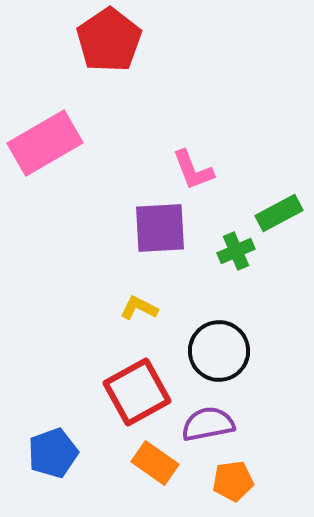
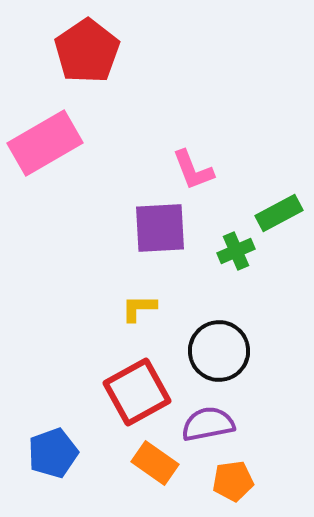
red pentagon: moved 22 px left, 11 px down
yellow L-shape: rotated 27 degrees counterclockwise
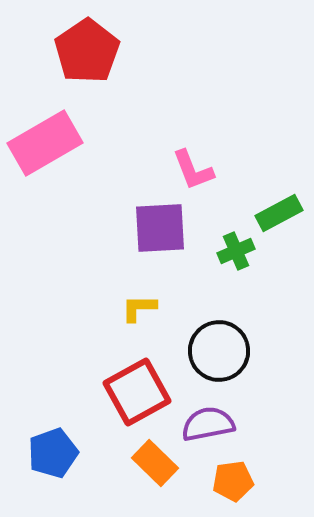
orange rectangle: rotated 9 degrees clockwise
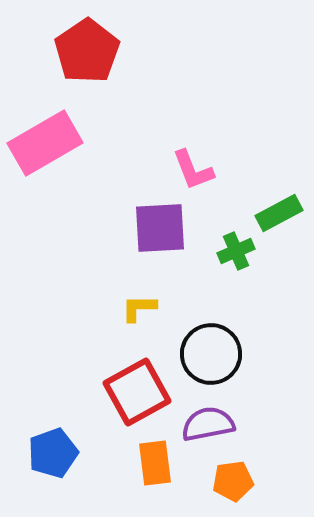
black circle: moved 8 px left, 3 px down
orange rectangle: rotated 39 degrees clockwise
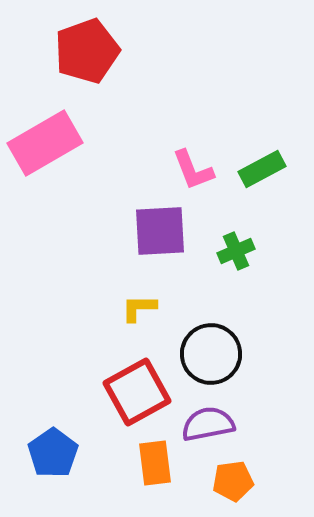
red pentagon: rotated 14 degrees clockwise
green rectangle: moved 17 px left, 44 px up
purple square: moved 3 px down
blue pentagon: rotated 15 degrees counterclockwise
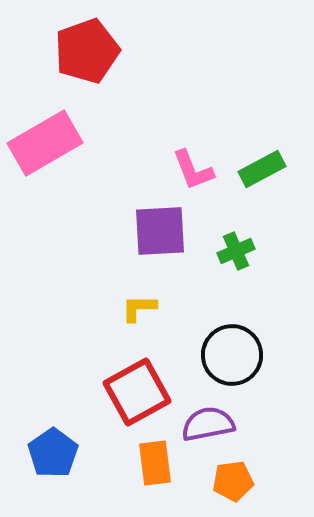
black circle: moved 21 px right, 1 px down
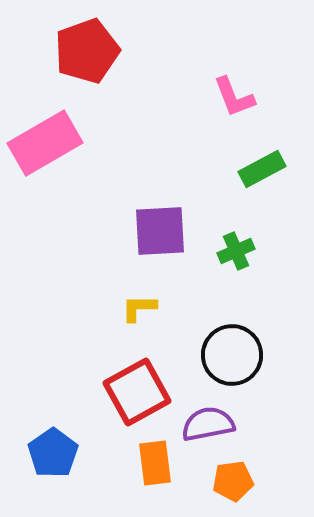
pink L-shape: moved 41 px right, 73 px up
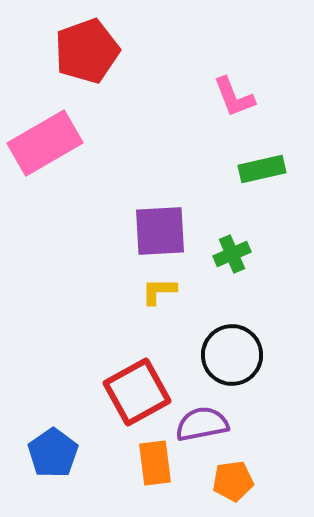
green rectangle: rotated 15 degrees clockwise
green cross: moved 4 px left, 3 px down
yellow L-shape: moved 20 px right, 17 px up
purple semicircle: moved 6 px left
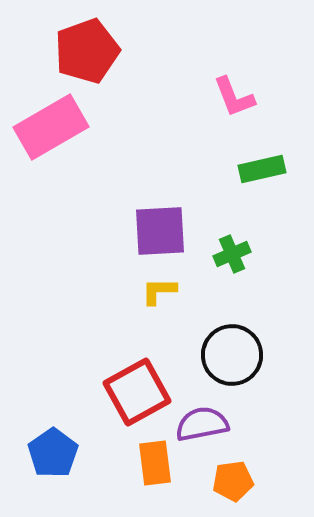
pink rectangle: moved 6 px right, 16 px up
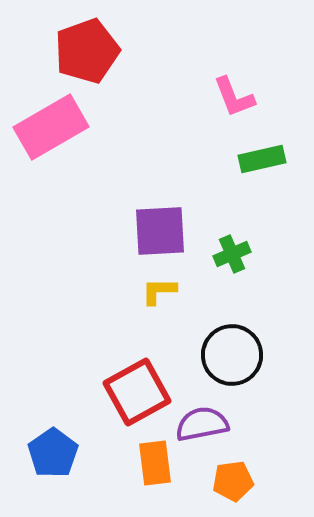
green rectangle: moved 10 px up
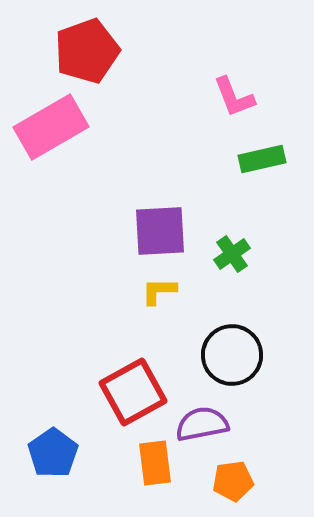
green cross: rotated 12 degrees counterclockwise
red square: moved 4 px left
